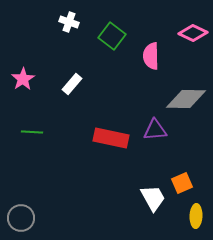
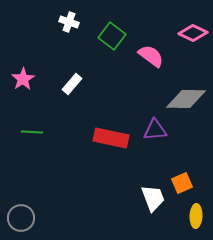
pink semicircle: rotated 128 degrees clockwise
white trapezoid: rotated 8 degrees clockwise
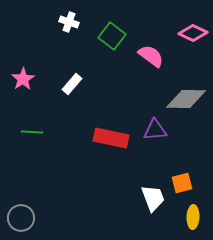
orange square: rotated 10 degrees clockwise
yellow ellipse: moved 3 px left, 1 px down
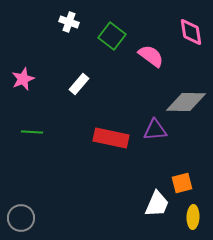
pink diamond: moved 2 px left, 1 px up; rotated 56 degrees clockwise
pink star: rotated 10 degrees clockwise
white rectangle: moved 7 px right
gray diamond: moved 3 px down
white trapezoid: moved 4 px right, 6 px down; rotated 44 degrees clockwise
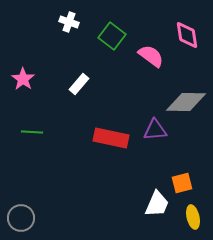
pink diamond: moved 4 px left, 3 px down
pink star: rotated 15 degrees counterclockwise
yellow ellipse: rotated 15 degrees counterclockwise
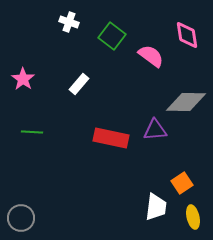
orange square: rotated 20 degrees counterclockwise
white trapezoid: moved 1 px left, 3 px down; rotated 16 degrees counterclockwise
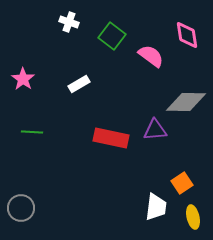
white rectangle: rotated 20 degrees clockwise
gray circle: moved 10 px up
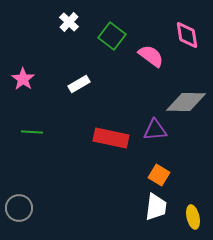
white cross: rotated 24 degrees clockwise
orange square: moved 23 px left, 8 px up; rotated 25 degrees counterclockwise
gray circle: moved 2 px left
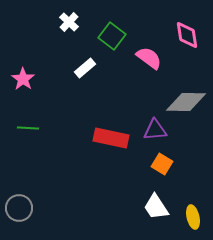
pink semicircle: moved 2 px left, 2 px down
white rectangle: moved 6 px right, 16 px up; rotated 10 degrees counterclockwise
green line: moved 4 px left, 4 px up
orange square: moved 3 px right, 11 px up
white trapezoid: rotated 140 degrees clockwise
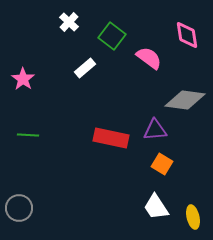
gray diamond: moved 1 px left, 2 px up; rotated 6 degrees clockwise
green line: moved 7 px down
